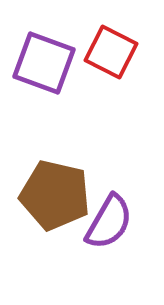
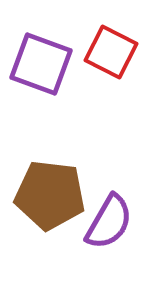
purple square: moved 3 px left, 1 px down
brown pentagon: moved 5 px left; rotated 6 degrees counterclockwise
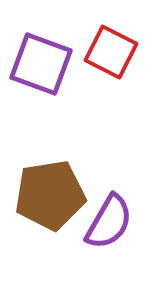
brown pentagon: rotated 16 degrees counterclockwise
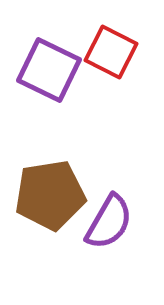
purple square: moved 8 px right, 6 px down; rotated 6 degrees clockwise
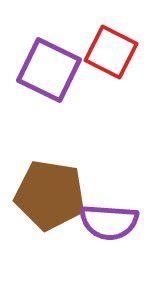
brown pentagon: rotated 18 degrees clockwise
purple semicircle: rotated 64 degrees clockwise
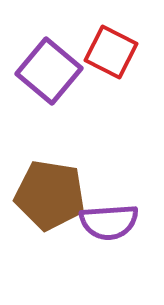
purple square: moved 1 px down; rotated 14 degrees clockwise
purple semicircle: rotated 8 degrees counterclockwise
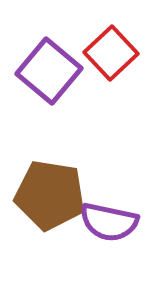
red square: moved 1 px down; rotated 20 degrees clockwise
purple semicircle: rotated 16 degrees clockwise
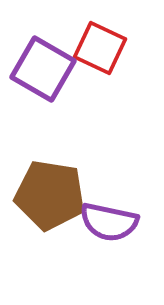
red square: moved 11 px left, 5 px up; rotated 22 degrees counterclockwise
purple square: moved 6 px left, 2 px up; rotated 10 degrees counterclockwise
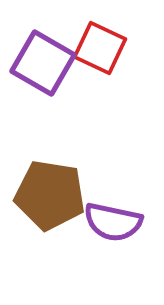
purple square: moved 6 px up
purple semicircle: moved 4 px right
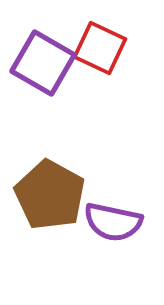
brown pentagon: rotated 20 degrees clockwise
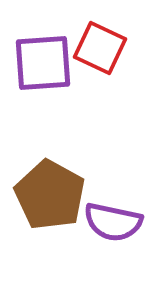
purple square: rotated 34 degrees counterclockwise
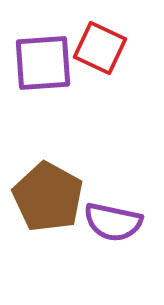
brown pentagon: moved 2 px left, 2 px down
